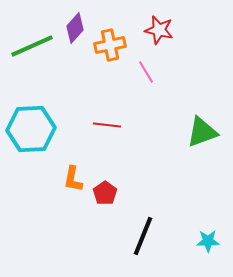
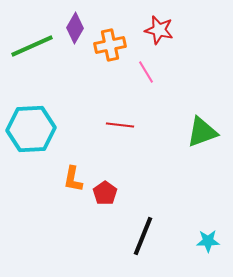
purple diamond: rotated 12 degrees counterclockwise
red line: moved 13 px right
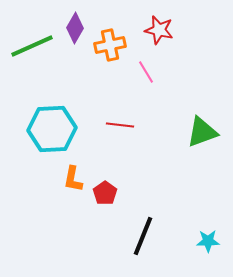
cyan hexagon: moved 21 px right
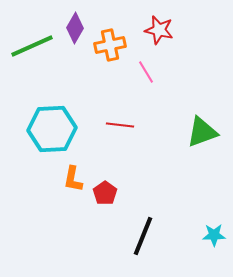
cyan star: moved 6 px right, 6 px up
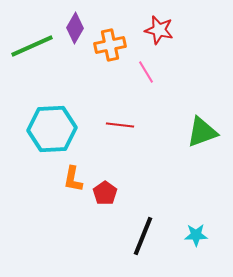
cyan star: moved 18 px left
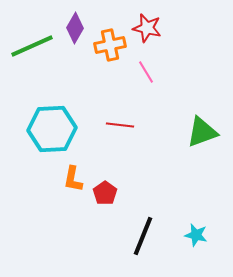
red star: moved 12 px left, 2 px up
cyan star: rotated 15 degrees clockwise
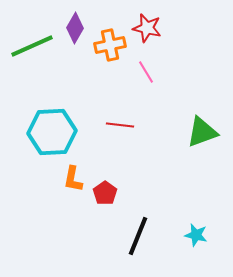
cyan hexagon: moved 3 px down
black line: moved 5 px left
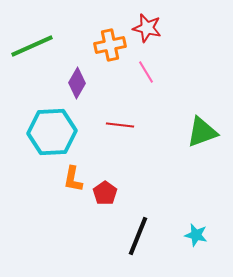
purple diamond: moved 2 px right, 55 px down
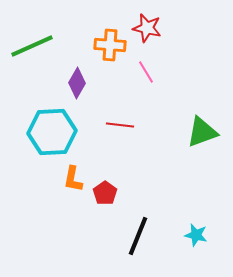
orange cross: rotated 16 degrees clockwise
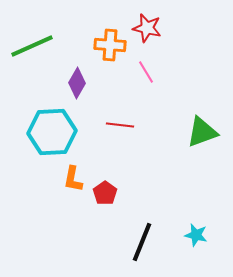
black line: moved 4 px right, 6 px down
